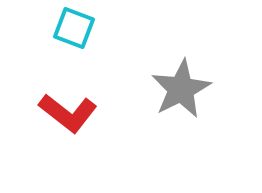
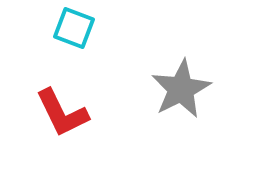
red L-shape: moved 6 px left; rotated 26 degrees clockwise
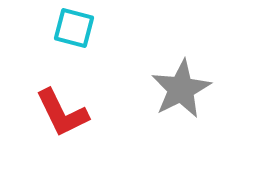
cyan square: rotated 6 degrees counterclockwise
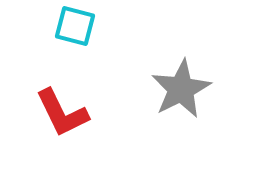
cyan square: moved 1 px right, 2 px up
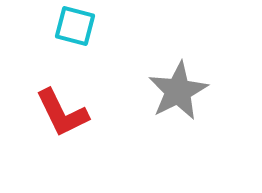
gray star: moved 3 px left, 2 px down
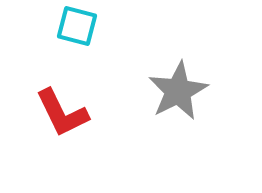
cyan square: moved 2 px right
